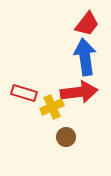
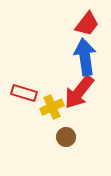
red arrow: rotated 135 degrees clockwise
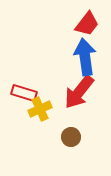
yellow cross: moved 12 px left, 2 px down
brown circle: moved 5 px right
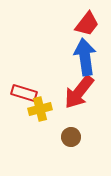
yellow cross: rotated 10 degrees clockwise
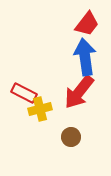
red rectangle: rotated 10 degrees clockwise
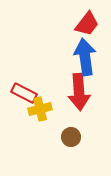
red arrow: rotated 42 degrees counterclockwise
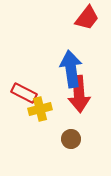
red trapezoid: moved 6 px up
blue arrow: moved 14 px left, 12 px down
red arrow: moved 2 px down
brown circle: moved 2 px down
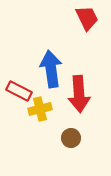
red trapezoid: rotated 64 degrees counterclockwise
blue arrow: moved 20 px left
red rectangle: moved 5 px left, 2 px up
brown circle: moved 1 px up
